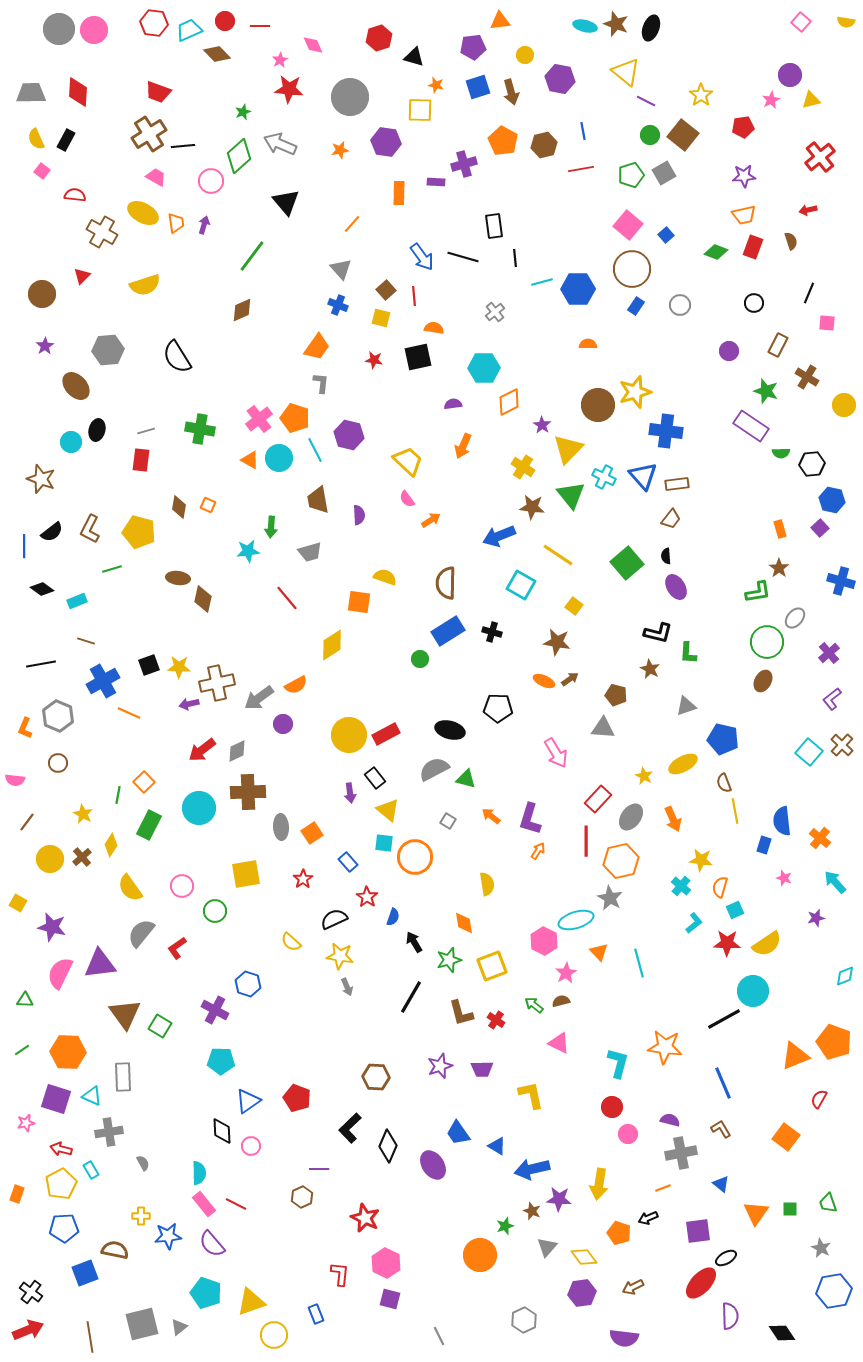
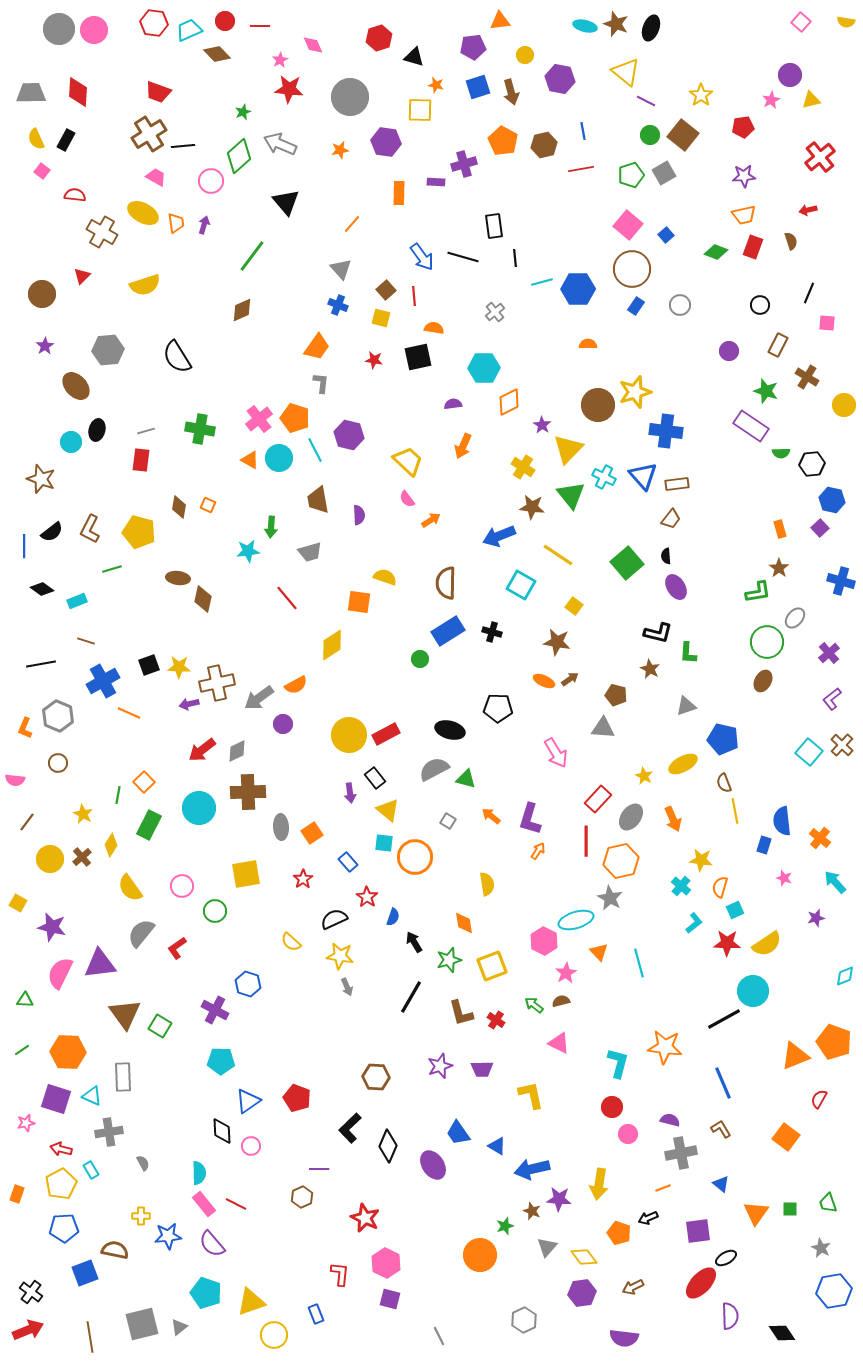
black circle at (754, 303): moved 6 px right, 2 px down
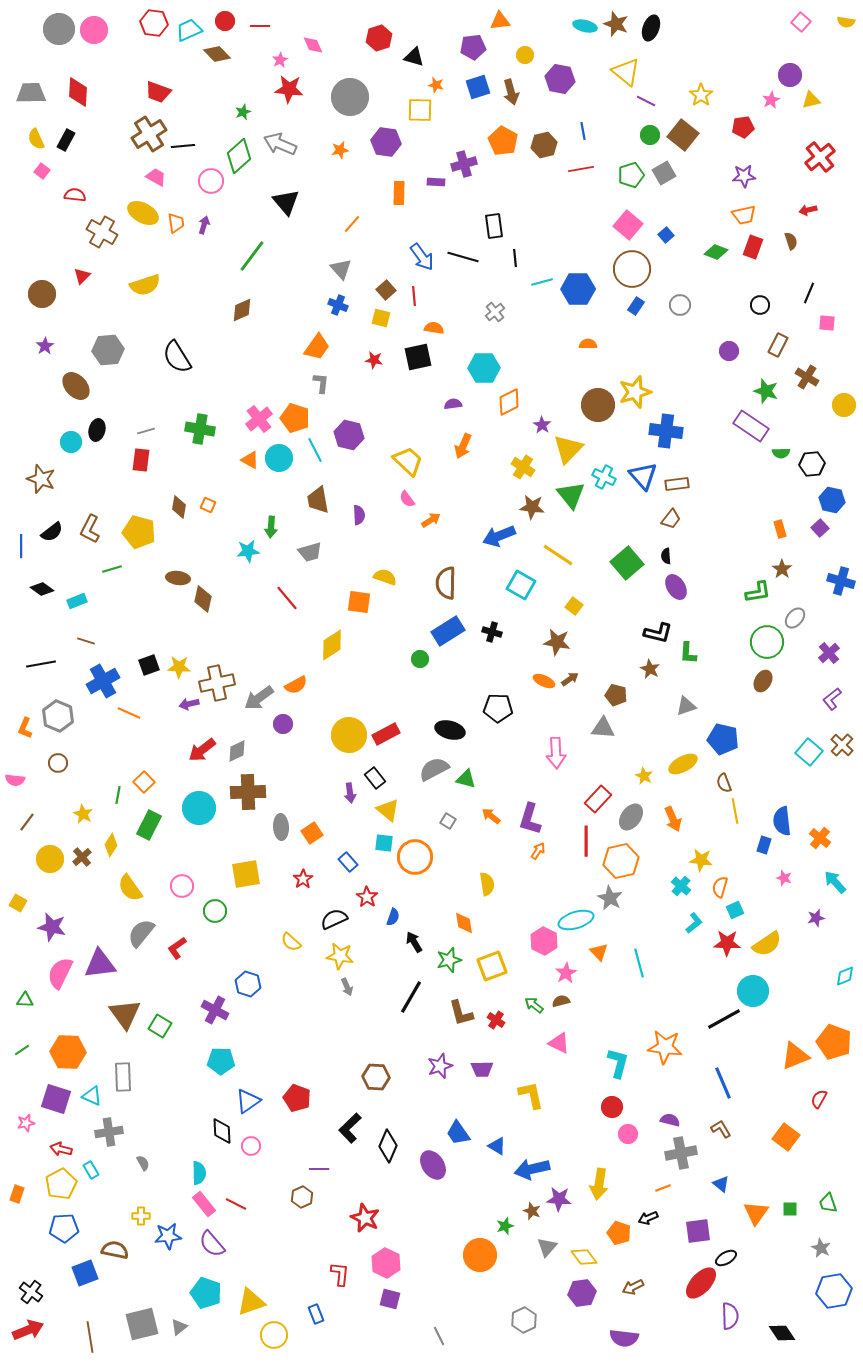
blue line at (24, 546): moved 3 px left
brown star at (779, 568): moved 3 px right, 1 px down
pink arrow at (556, 753): rotated 28 degrees clockwise
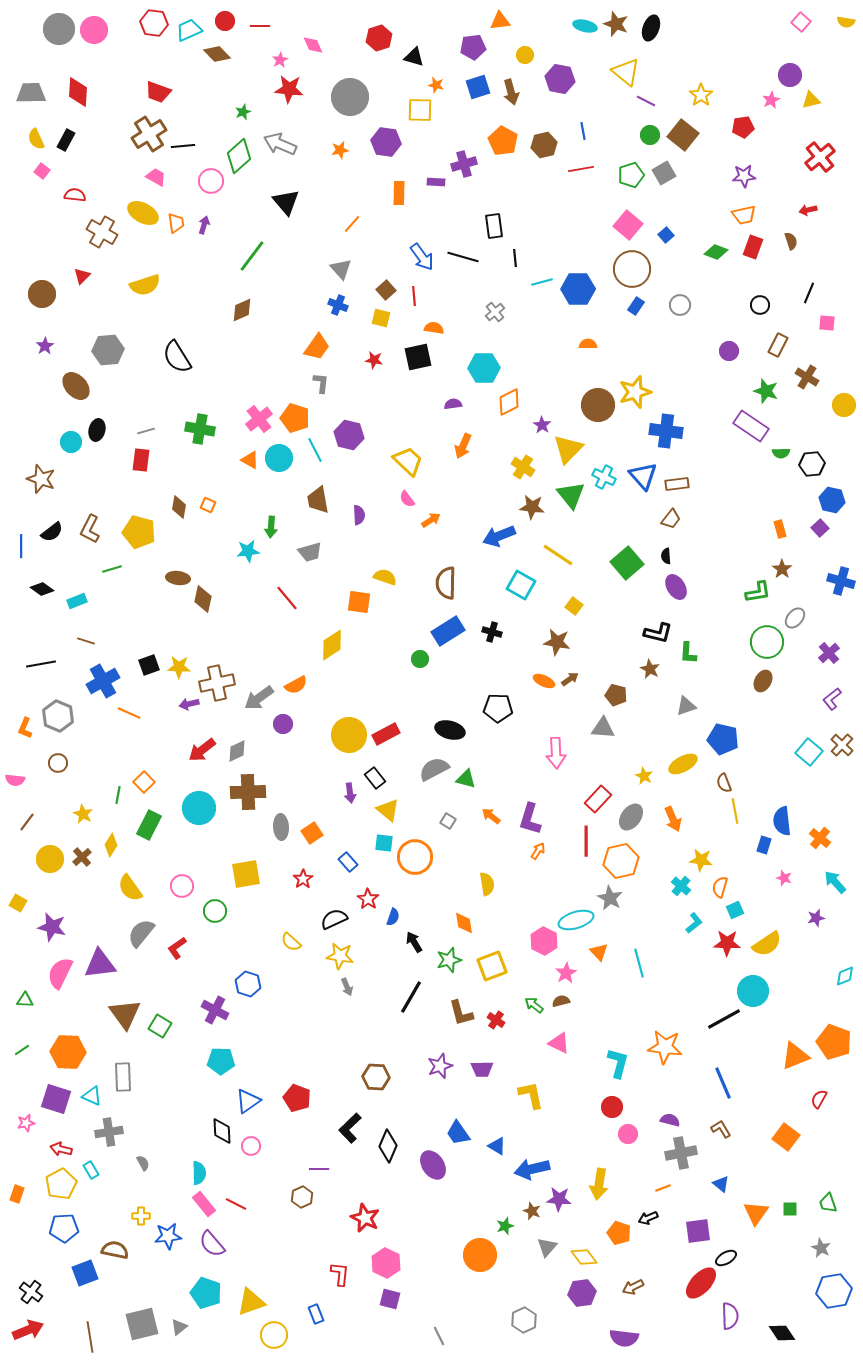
red star at (367, 897): moved 1 px right, 2 px down
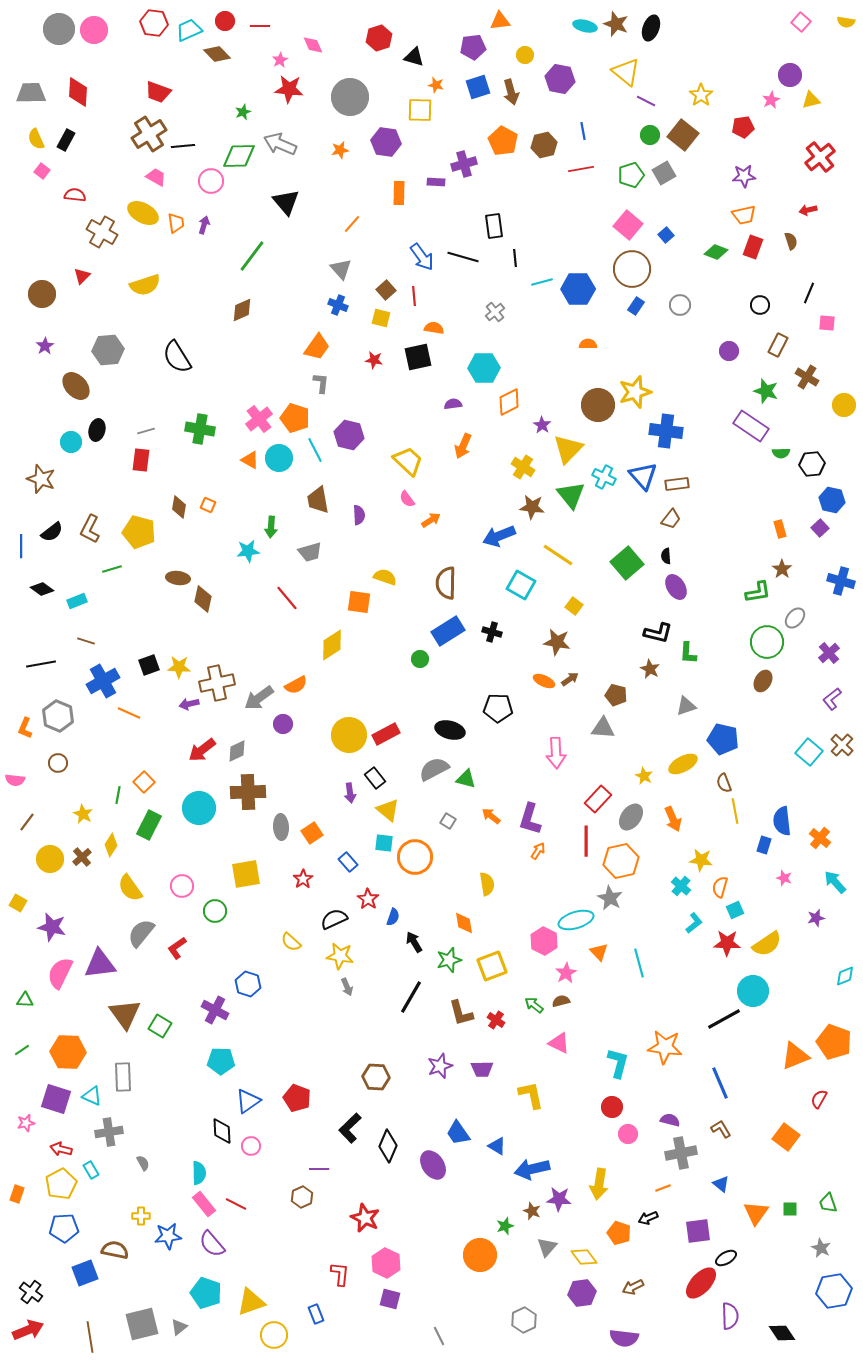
green diamond at (239, 156): rotated 40 degrees clockwise
blue line at (723, 1083): moved 3 px left
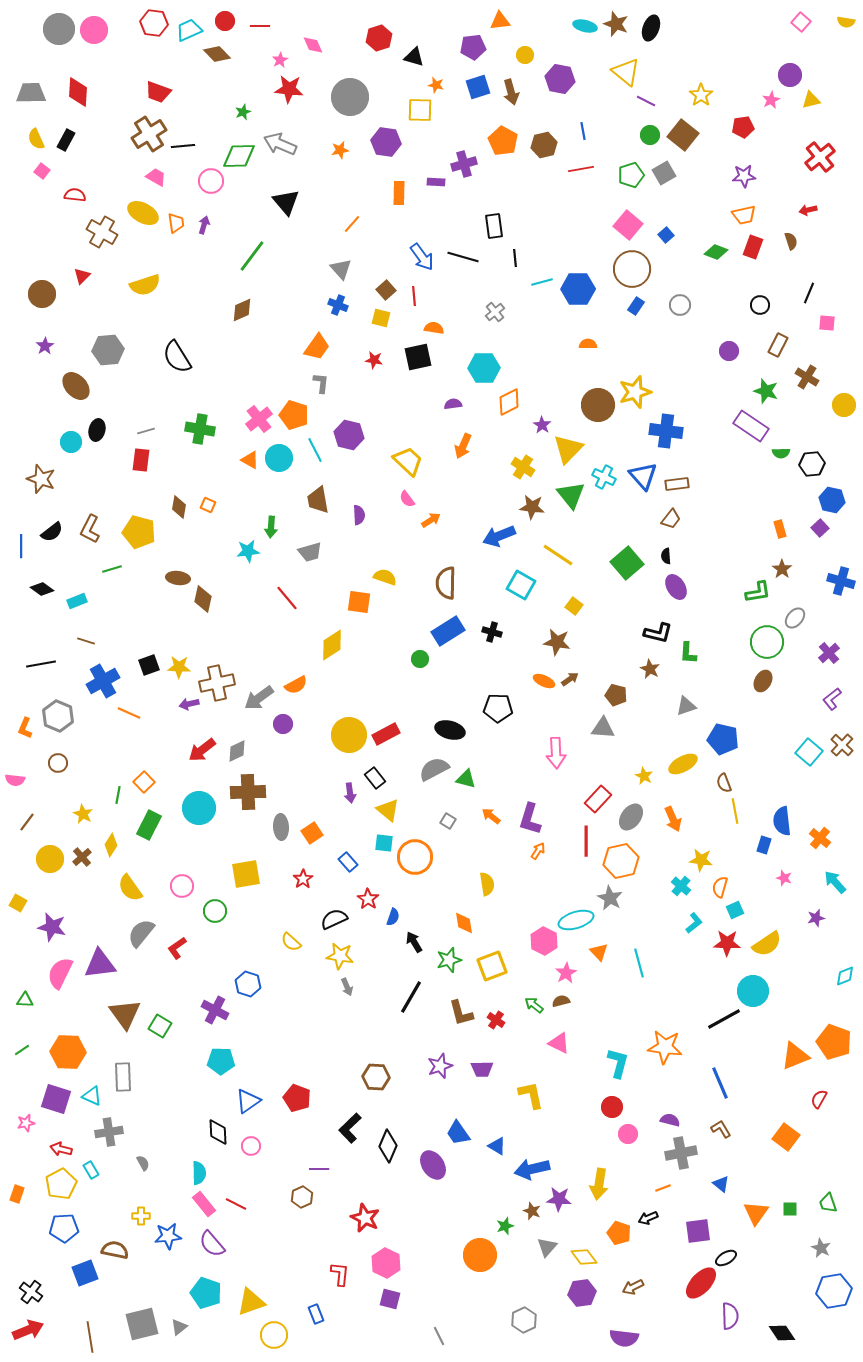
orange pentagon at (295, 418): moved 1 px left, 3 px up
black diamond at (222, 1131): moved 4 px left, 1 px down
